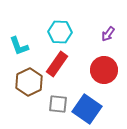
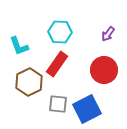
blue square: rotated 28 degrees clockwise
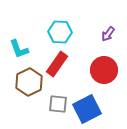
cyan L-shape: moved 3 px down
